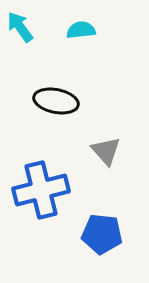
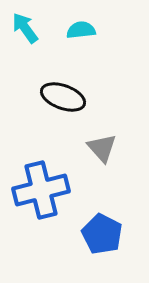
cyan arrow: moved 5 px right, 1 px down
black ellipse: moved 7 px right, 4 px up; rotated 9 degrees clockwise
gray triangle: moved 4 px left, 3 px up
blue pentagon: rotated 21 degrees clockwise
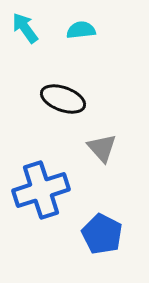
black ellipse: moved 2 px down
blue cross: rotated 4 degrees counterclockwise
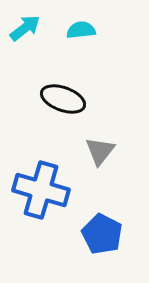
cyan arrow: rotated 88 degrees clockwise
gray triangle: moved 2 px left, 3 px down; rotated 20 degrees clockwise
blue cross: rotated 34 degrees clockwise
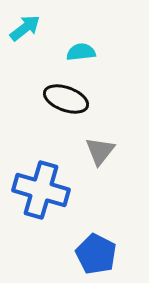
cyan semicircle: moved 22 px down
black ellipse: moved 3 px right
blue pentagon: moved 6 px left, 20 px down
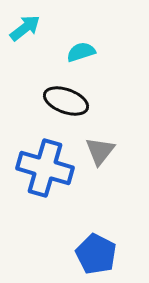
cyan semicircle: rotated 12 degrees counterclockwise
black ellipse: moved 2 px down
blue cross: moved 4 px right, 22 px up
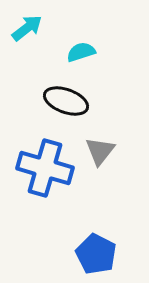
cyan arrow: moved 2 px right
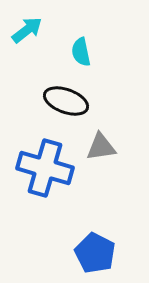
cyan arrow: moved 2 px down
cyan semicircle: rotated 84 degrees counterclockwise
gray triangle: moved 1 px right, 4 px up; rotated 44 degrees clockwise
blue pentagon: moved 1 px left, 1 px up
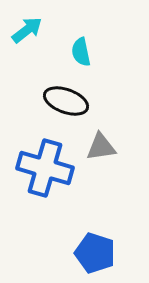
blue pentagon: rotated 9 degrees counterclockwise
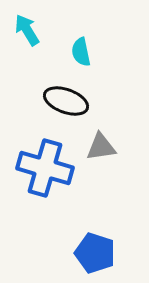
cyan arrow: rotated 84 degrees counterclockwise
